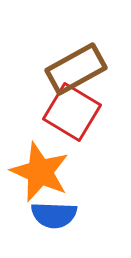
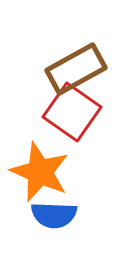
red square: rotated 4 degrees clockwise
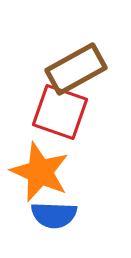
red square: moved 12 px left; rotated 16 degrees counterclockwise
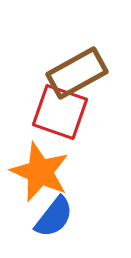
brown rectangle: moved 1 px right, 4 px down
blue semicircle: moved 2 px down; rotated 54 degrees counterclockwise
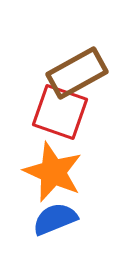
orange star: moved 13 px right
blue semicircle: moved 1 px right, 2 px down; rotated 150 degrees counterclockwise
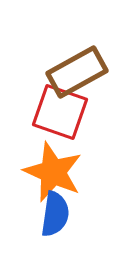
brown rectangle: moved 1 px up
blue semicircle: moved 5 px up; rotated 120 degrees clockwise
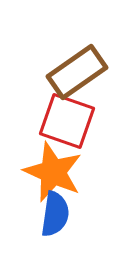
brown rectangle: rotated 6 degrees counterclockwise
red square: moved 7 px right, 9 px down
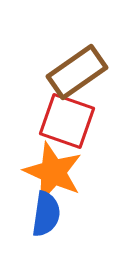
blue semicircle: moved 9 px left
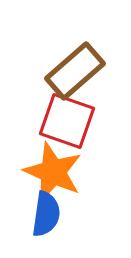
brown rectangle: moved 2 px left, 1 px up; rotated 6 degrees counterclockwise
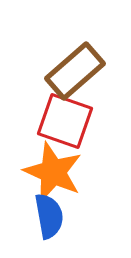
red square: moved 2 px left
blue semicircle: moved 3 px right, 2 px down; rotated 18 degrees counterclockwise
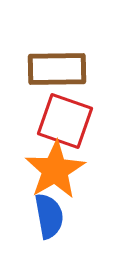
brown rectangle: moved 18 px left, 2 px up; rotated 40 degrees clockwise
orange star: moved 2 px right, 2 px up; rotated 18 degrees clockwise
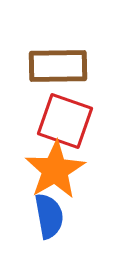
brown rectangle: moved 1 px right, 3 px up
